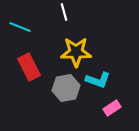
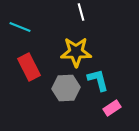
white line: moved 17 px right
cyan L-shape: rotated 125 degrees counterclockwise
gray hexagon: rotated 8 degrees clockwise
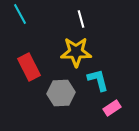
white line: moved 7 px down
cyan line: moved 13 px up; rotated 40 degrees clockwise
gray hexagon: moved 5 px left, 5 px down
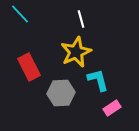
cyan line: rotated 15 degrees counterclockwise
yellow star: rotated 24 degrees counterclockwise
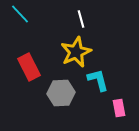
pink rectangle: moved 7 px right; rotated 66 degrees counterclockwise
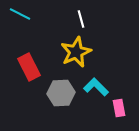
cyan line: rotated 20 degrees counterclockwise
cyan L-shape: moved 2 px left, 7 px down; rotated 30 degrees counterclockwise
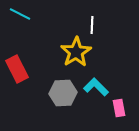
white line: moved 11 px right, 6 px down; rotated 18 degrees clockwise
yellow star: rotated 8 degrees counterclockwise
red rectangle: moved 12 px left, 2 px down
gray hexagon: moved 2 px right
